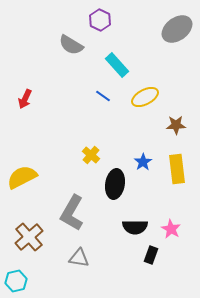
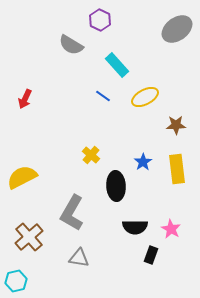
black ellipse: moved 1 px right, 2 px down; rotated 12 degrees counterclockwise
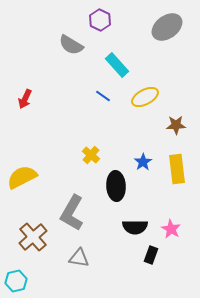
gray ellipse: moved 10 px left, 2 px up
brown cross: moved 4 px right
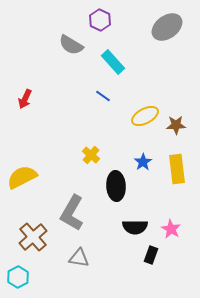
cyan rectangle: moved 4 px left, 3 px up
yellow ellipse: moved 19 px down
cyan hexagon: moved 2 px right, 4 px up; rotated 15 degrees counterclockwise
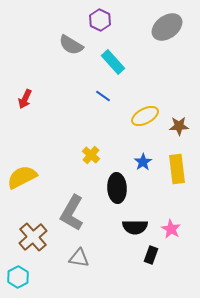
brown star: moved 3 px right, 1 px down
black ellipse: moved 1 px right, 2 px down
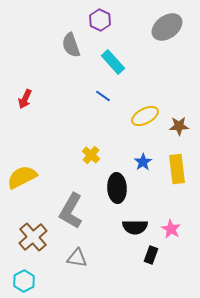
gray semicircle: rotated 40 degrees clockwise
gray L-shape: moved 1 px left, 2 px up
gray triangle: moved 2 px left
cyan hexagon: moved 6 px right, 4 px down
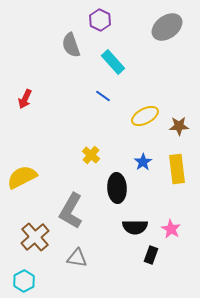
brown cross: moved 2 px right
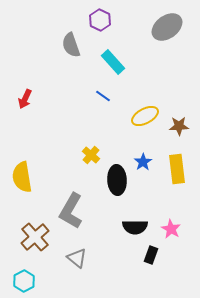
yellow semicircle: rotated 72 degrees counterclockwise
black ellipse: moved 8 px up
gray triangle: rotated 30 degrees clockwise
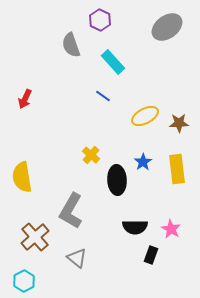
brown star: moved 3 px up
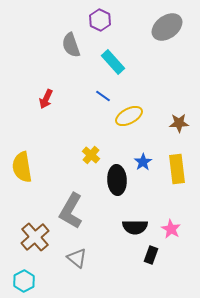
red arrow: moved 21 px right
yellow ellipse: moved 16 px left
yellow semicircle: moved 10 px up
